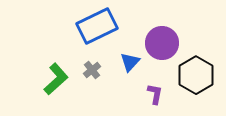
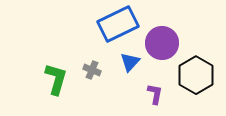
blue rectangle: moved 21 px right, 2 px up
gray cross: rotated 30 degrees counterclockwise
green L-shape: rotated 32 degrees counterclockwise
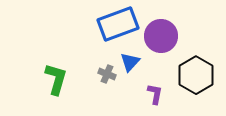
blue rectangle: rotated 6 degrees clockwise
purple circle: moved 1 px left, 7 px up
gray cross: moved 15 px right, 4 px down
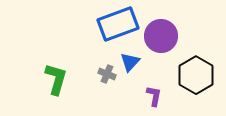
purple L-shape: moved 1 px left, 2 px down
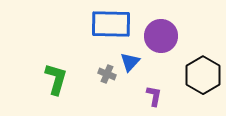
blue rectangle: moved 7 px left; rotated 21 degrees clockwise
black hexagon: moved 7 px right
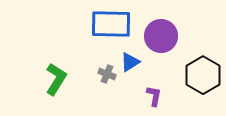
blue triangle: rotated 15 degrees clockwise
green L-shape: rotated 16 degrees clockwise
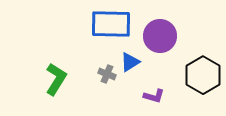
purple circle: moved 1 px left
purple L-shape: rotated 95 degrees clockwise
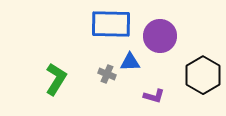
blue triangle: rotated 30 degrees clockwise
